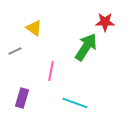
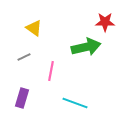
green arrow: rotated 44 degrees clockwise
gray line: moved 9 px right, 6 px down
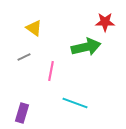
purple rectangle: moved 15 px down
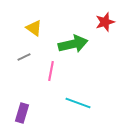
red star: rotated 18 degrees counterclockwise
green arrow: moved 13 px left, 3 px up
cyan line: moved 3 px right
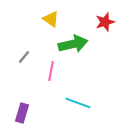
yellow triangle: moved 17 px right, 9 px up
gray line: rotated 24 degrees counterclockwise
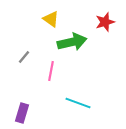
green arrow: moved 1 px left, 2 px up
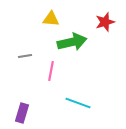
yellow triangle: rotated 30 degrees counterclockwise
gray line: moved 1 px right, 1 px up; rotated 40 degrees clockwise
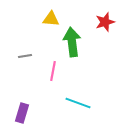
green arrow: rotated 84 degrees counterclockwise
pink line: moved 2 px right
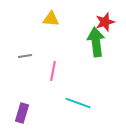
green arrow: moved 24 px right
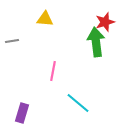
yellow triangle: moved 6 px left
gray line: moved 13 px left, 15 px up
cyan line: rotated 20 degrees clockwise
